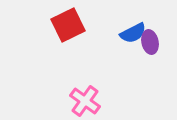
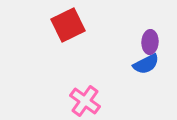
blue semicircle: moved 13 px right, 31 px down
purple ellipse: rotated 15 degrees clockwise
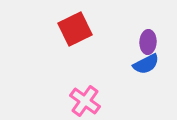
red square: moved 7 px right, 4 px down
purple ellipse: moved 2 px left
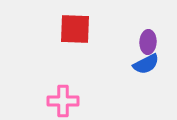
red square: rotated 28 degrees clockwise
pink cross: moved 22 px left; rotated 36 degrees counterclockwise
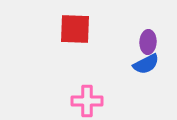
pink cross: moved 24 px right
